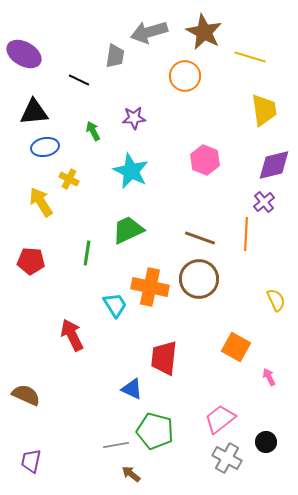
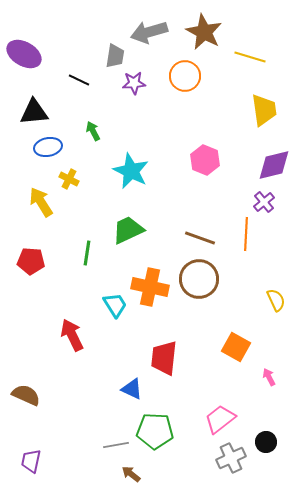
purple star: moved 35 px up
blue ellipse: moved 3 px right
green pentagon: rotated 12 degrees counterclockwise
gray cross: moved 4 px right; rotated 36 degrees clockwise
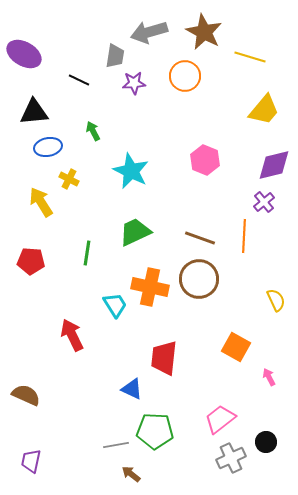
yellow trapezoid: rotated 48 degrees clockwise
green trapezoid: moved 7 px right, 2 px down
orange line: moved 2 px left, 2 px down
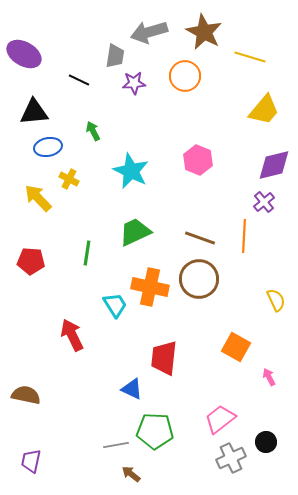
pink hexagon: moved 7 px left
yellow arrow: moved 3 px left, 4 px up; rotated 12 degrees counterclockwise
brown semicircle: rotated 12 degrees counterclockwise
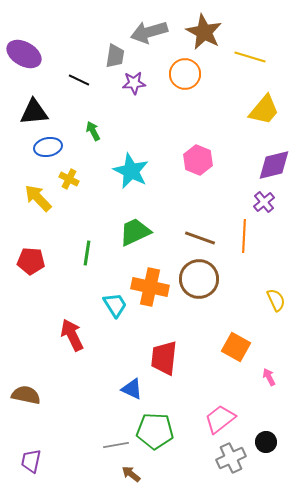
orange circle: moved 2 px up
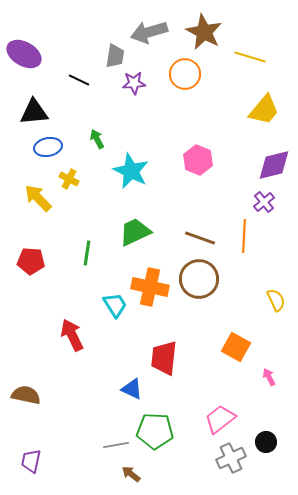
green arrow: moved 4 px right, 8 px down
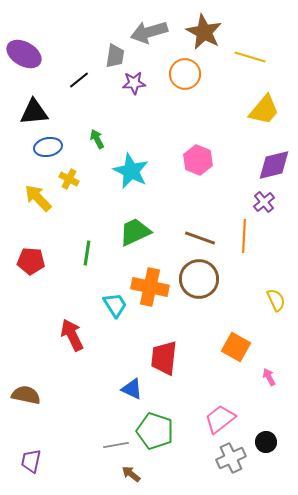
black line: rotated 65 degrees counterclockwise
green pentagon: rotated 15 degrees clockwise
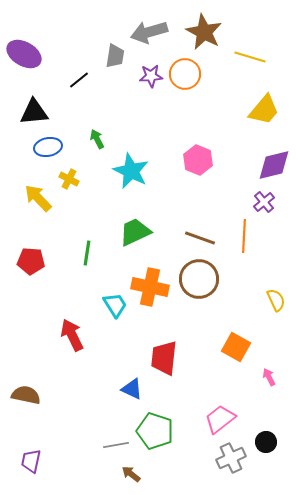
purple star: moved 17 px right, 7 px up
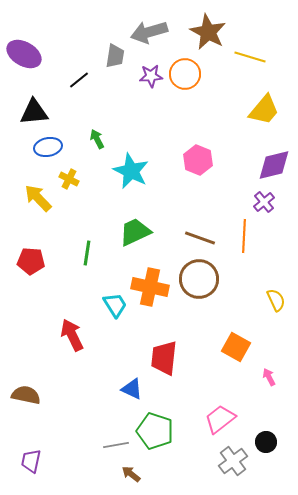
brown star: moved 4 px right
gray cross: moved 2 px right, 3 px down; rotated 12 degrees counterclockwise
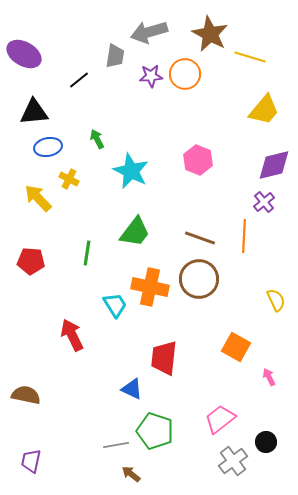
brown star: moved 2 px right, 2 px down
green trapezoid: rotated 152 degrees clockwise
